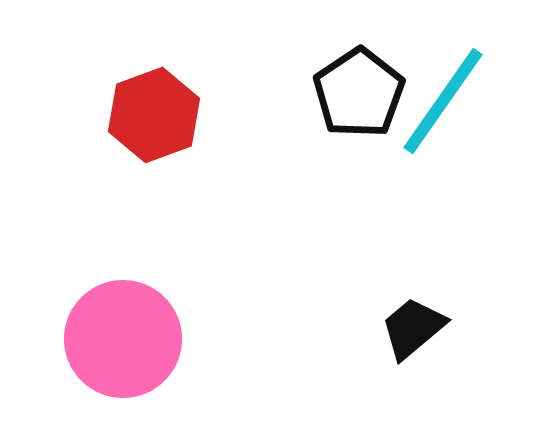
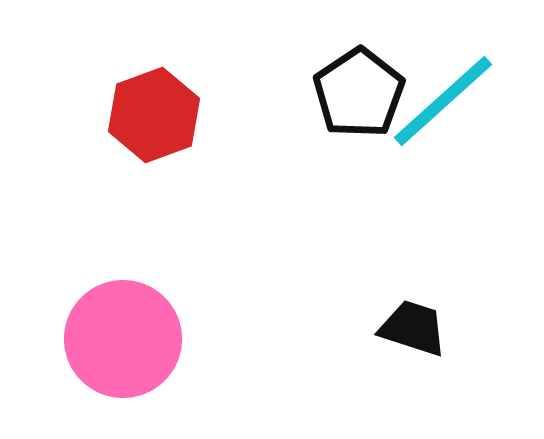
cyan line: rotated 13 degrees clockwise
black trapezoid: rotated 58 degrees clockwise
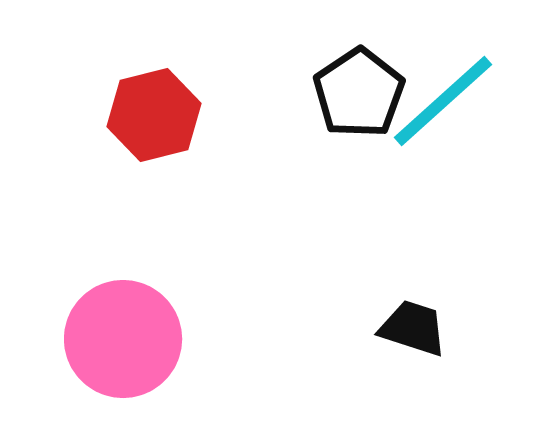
red hexagon: rotated 6 degrees clockwise
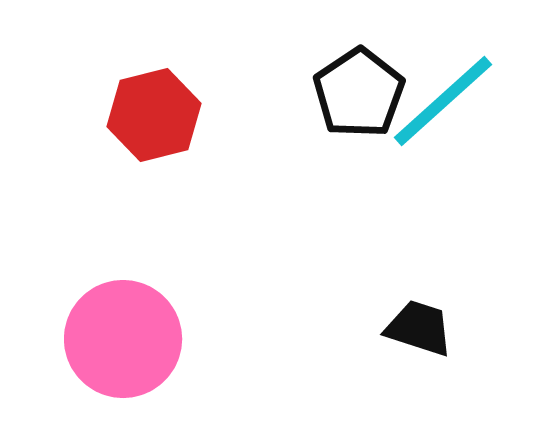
black trapezoid: moved 6 px right
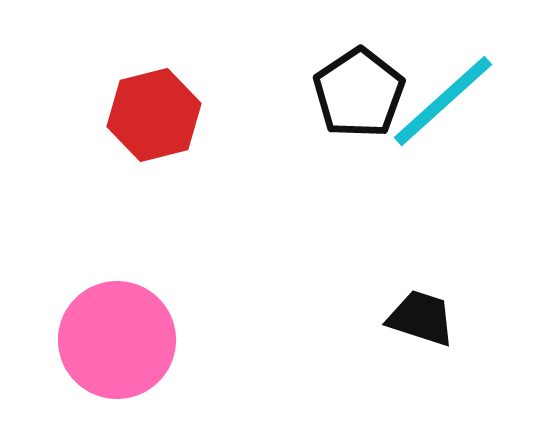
black trapezoid: moved 2 px right, 10 px up
pink circle: moved 6 px left, 1 px down
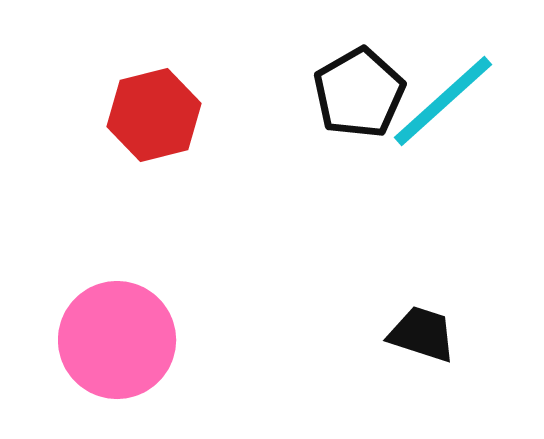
black pentagon: rotated 4 degrees clockwise
black trapezoid: moved 1 px right, 16 px down
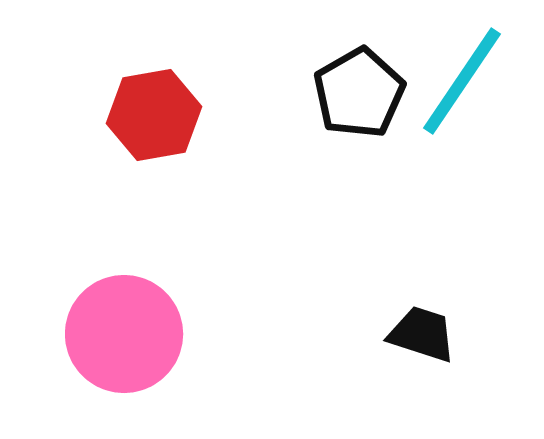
cyan line: moved 19 px right, 20 px up; rotated 14 degrees counterclockwise
red hexagon: rotated 4 degrees clockwise
pink circle: moved 7 px right, 6 px up
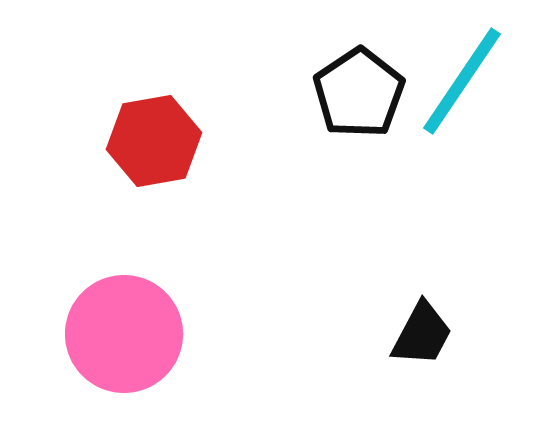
black pentagon: rotated 4 degrees counterclockwise
red hexagon: moved 26 px down
black trapezoid: rotated 100 degrees clockwise
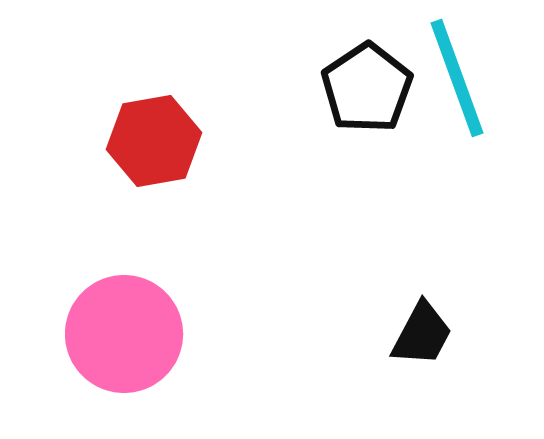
cyan line: moved 5 px left, 3 px up; rotated 54 degrees counterclockwise
black pentagon: moved 8 px right, 5 px up
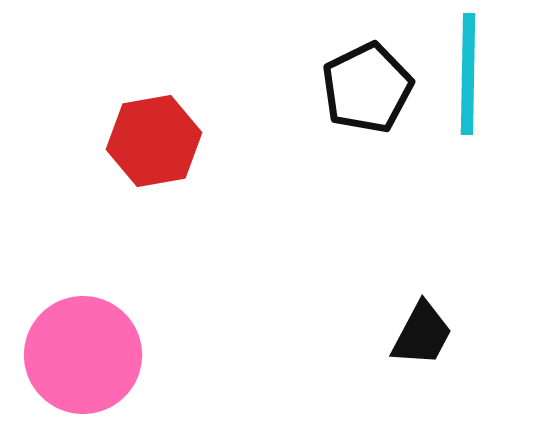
cyan line: moved 11 px right, 4 px up; rotated 21 degrees clockwise
black pentagon: rotated 8 degrees clockwise
pink circle: moved 41 px left, 21 px down
